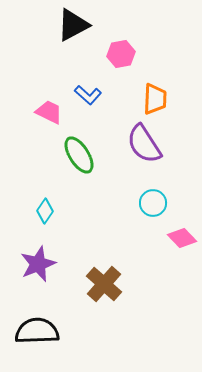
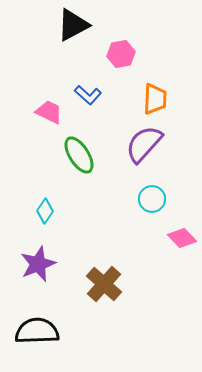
purple semicircle: rotated 75 degrees clockwise
cyan circle: moved 1 px left, 4 px up
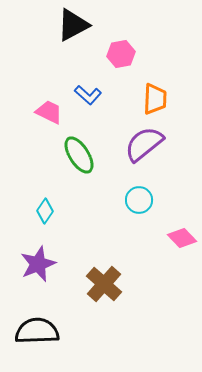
purple semicircle: rotated 9 degrees clockwise
cyan circle: moved 13 px left, 1 px down
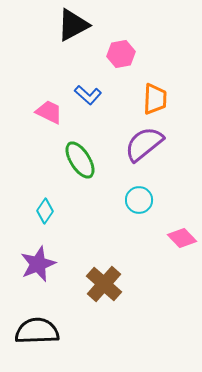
green ellipse: moved 1 px right, 5 px down
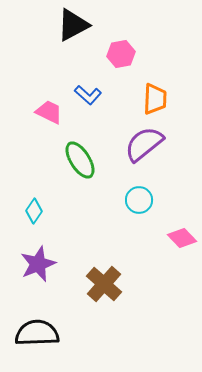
cyan diamond: moved 11 px left
black semicircle: moved 2 px down
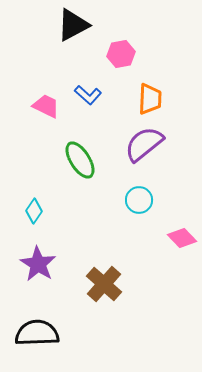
orange trapezoid: moved 5 px left
pink trapezoid: moved 3 px left, 6 px up
purple star: rotated 18 degrees counterclockwise
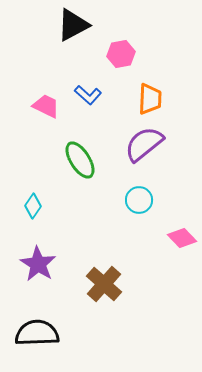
cyan diamond: moved 1 px left, 5 px up
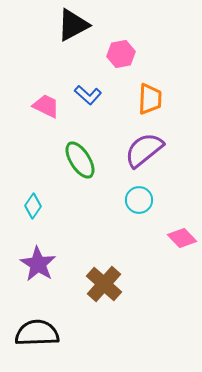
purple semicircle: moved 6 px down
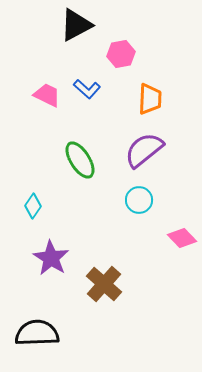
black triangle: moved 3 px right
blue L-shape: moved 1 px left, 6 px up
pink trapezoid: moved 1 px right, 11 px up
purple star: moved 13 px right, 6 px up
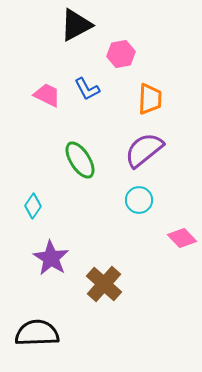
blue L-shape: rotated 20 degrees clockwise
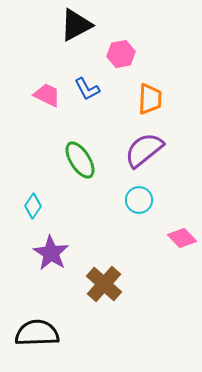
purple star: moved 5 px up
